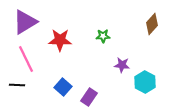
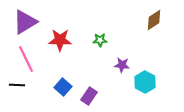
brown diamond: moved 2 px right, 4 px up; rotated 15 degrees clockwise
green star: moved 3 px left, 4 px down
purple rectangle: moved 1 px up
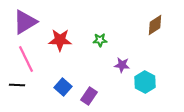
brown diamond: moved 1 px right, 5 px down
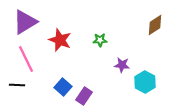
red star: rotated 20 degrees clockwise
purple rectangle: moved 5 px left
